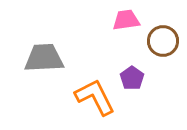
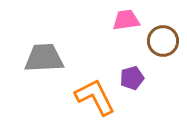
purple pentagon: rotated 20 degrees clockwise
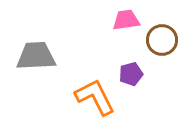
brown circle: moved 1 px left, 1 px up
gray trapezoid: moved 8 px left, 2 px up
purple pentagon: moved 1 px left, 4 px up
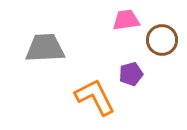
gray trapezoid: moved 9 px right, 8 px up
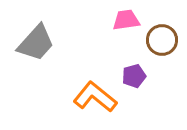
gray trapezoid: moved 9 px left, 5 px up; rotated 135 degrees clockwise
purple pentagon: moved 3 px right, 2 px down
orange L-shape: rotated 24 degrees counterclockwise
